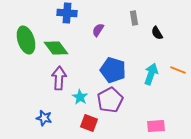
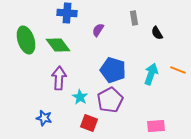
green diamond: moved 2 px right, 3 px up
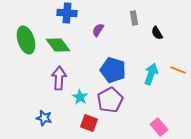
pink rectangle: moved 3 px right, 1 px down; rotated 54 degrees clockwise
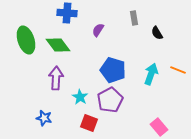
purple arrow: moved 3 px left
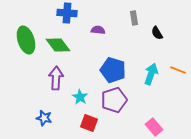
purple semicircle: rotated 64 degrees clockwise
purple pentagon: moved 4 px right; rotated 10 degrees clockwise
pink rectangle: moved 5 px left
